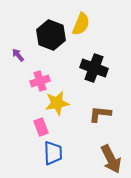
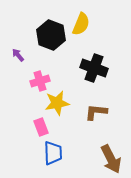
brown L-shape: moved 4 px left, 2 px up
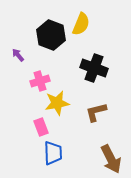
brown L-shape: rotated 20 degrees counterclockwise
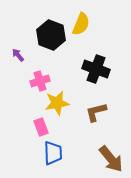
black cross: moved 2 px right, 1 px down
brown arrow: rotated 12 degrees counterclockwise
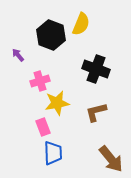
pink rectangle: moved 2 px right
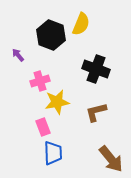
yellow star: moved 1 px up
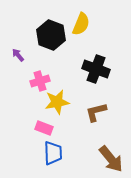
pink rectangle: moved 1 px right, 1 px down; rotated 48 degrees counterclockwise
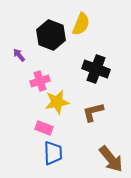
purple arrow: moved 1 px right
brown L-shape: moved 3 px left
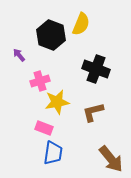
blue trapezoid: rotated 10 degrees clockwise
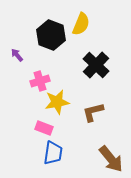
purple arrow: moved 2 px left
black cross: moved 4 px up; rotated 24 degrees clockwise
